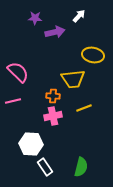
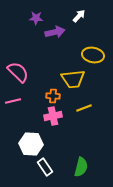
purple star: moved 1 px right
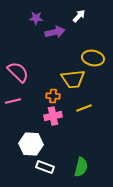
yellow ellipse: moved 3 px down
white rectangle: rotated 36 degrees counterclockwise
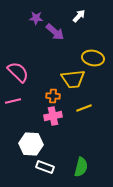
purple arrow: rotated 54 degrees clockwise
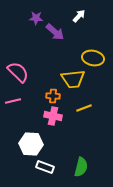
pink cross: rotated 24 degrees clockwise
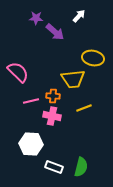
pink line: moved 18 px right
pink cross: moved 1 px left
white rectangle: moved 9 px right
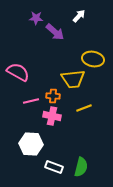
yellow ellipse: moved 1 px down
pink semicircle: rotated 15 degrees counterclockwise
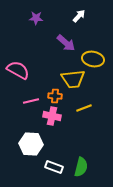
purple arrow: moved 11 px right, 11 px down
pink semicircle: moved 2 px up
orange cross: moved 2 px right
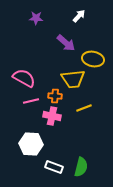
pink semicircle: moved 6 px right, 8 px down
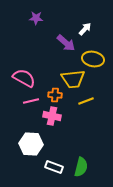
white arrow: moved 6 px right, 13 px down
orange cross: moved 1 px up
yellow line: moved 2 px right, 7 px up
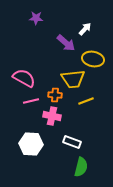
white rectangle: moved 18 px right, 25 px up
